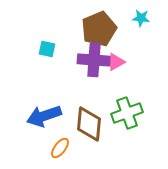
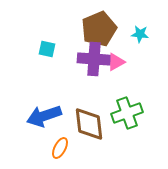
cyan star: moved 1 px left, 16 px down
purple cross: moved 1 px up
brown diamond: rotated 12 degrees counterclockwise
orange ellipse: rotated 10 degrees counterclockwise
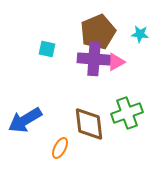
brown pentagon: moved 1 px left, 3 px down
blue arrow: moved 19 px left, 4 px down; rotated 12 degrees counterclockwise
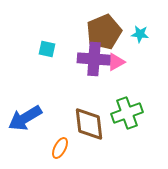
brown pentagon: moved 6 px right
blue arrow: moved 2 px up
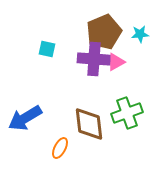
cyan star: rotated 12 degrees counterclockwise
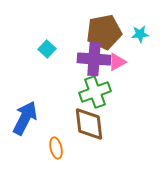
brown pentagon: rotated 12 degrees clockwise
cyan square: rotated 30 degrees clockwise
pink triangle: moved 1 px right
green cross: moved 32 px left, 21 px up
blue arrow: rotated 148 degrees clockwise
orange ellipse: moved 4 px left; rotated 40 degrees counterclockwise
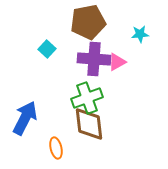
brown pentagon: moved 16 px left, 10 px up
green cross: moved 8 px left, 6 px down
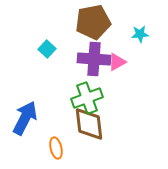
brown pentagon: moved 5 px right
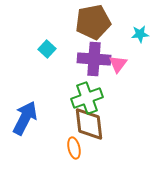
pink triangle: moved 1 px right, 2 px down; rotated 24 degrees counterclockwise
orange ellipse: moved 18 px right
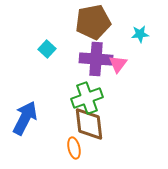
purple cross: moved 2 px right
